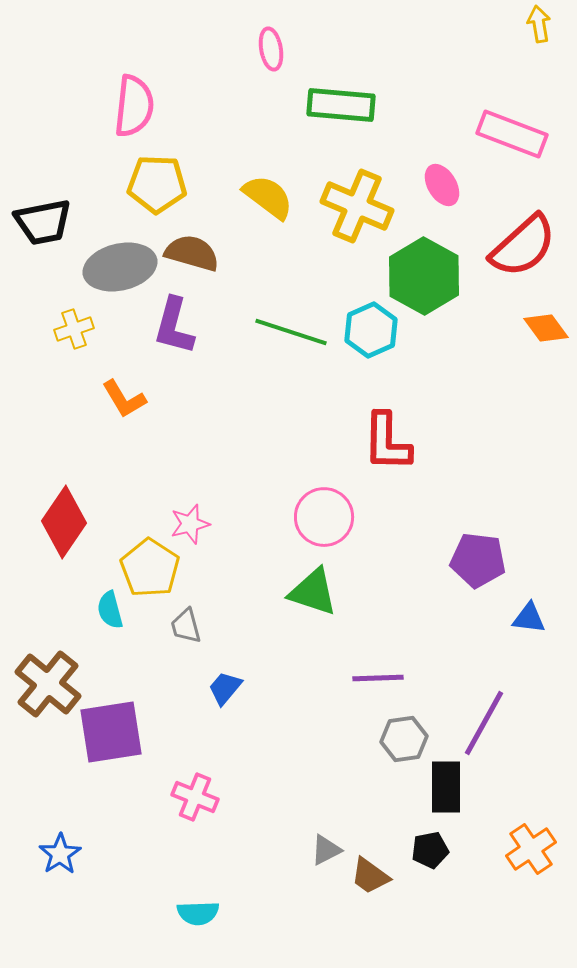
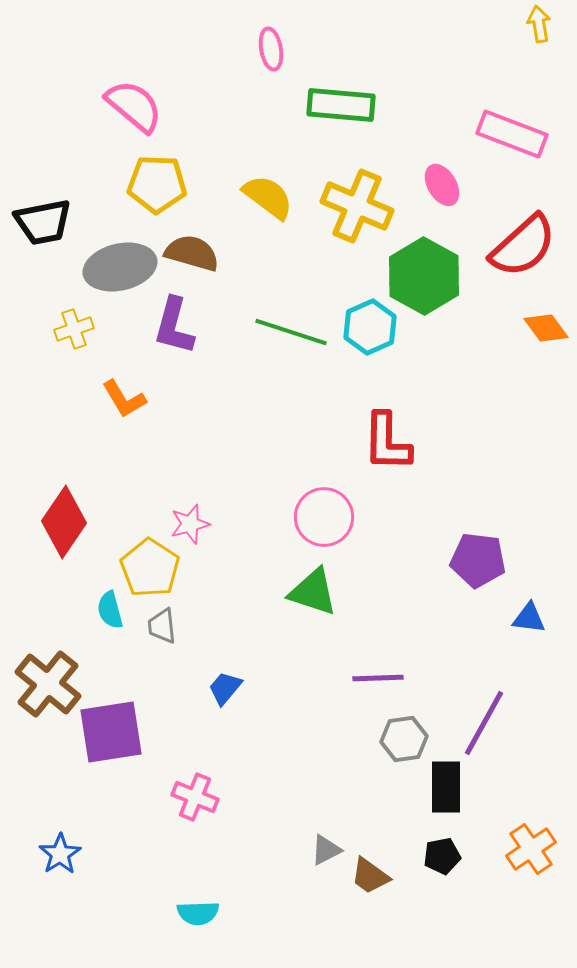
pink semicircle at (134, 106): rotated 56 degrees counterclockwise
cyan hexagon at (371, 330): moved 1 px left, 3 px up
gray trapezoid at (186, 626): moved 24 px left; rotated 9 degrees clockwise
black pentagon at (430, 850): moved 12 px right, 6 px down
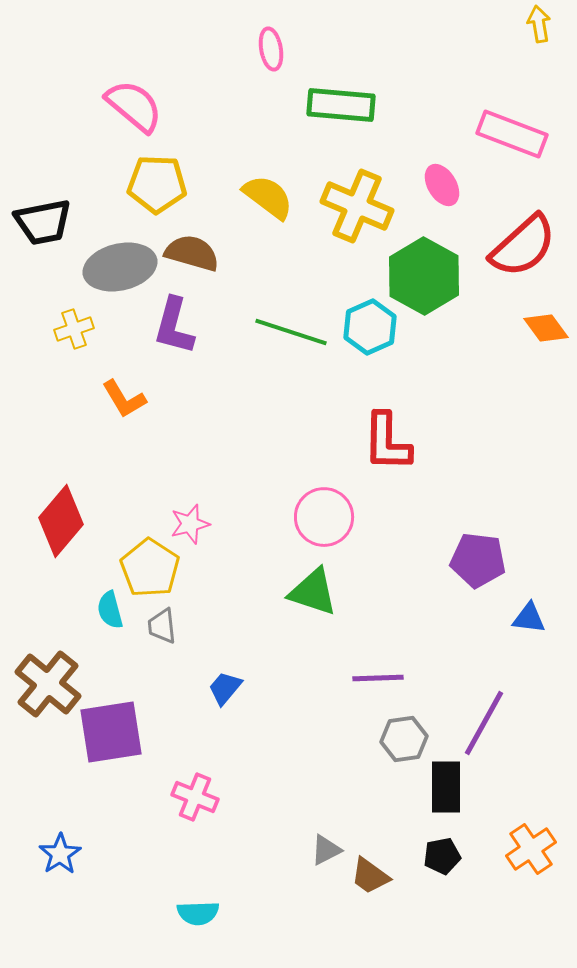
red diamond at (64, 522): moved 3 px left, 1 px up; rotated 6 degrees clockwise
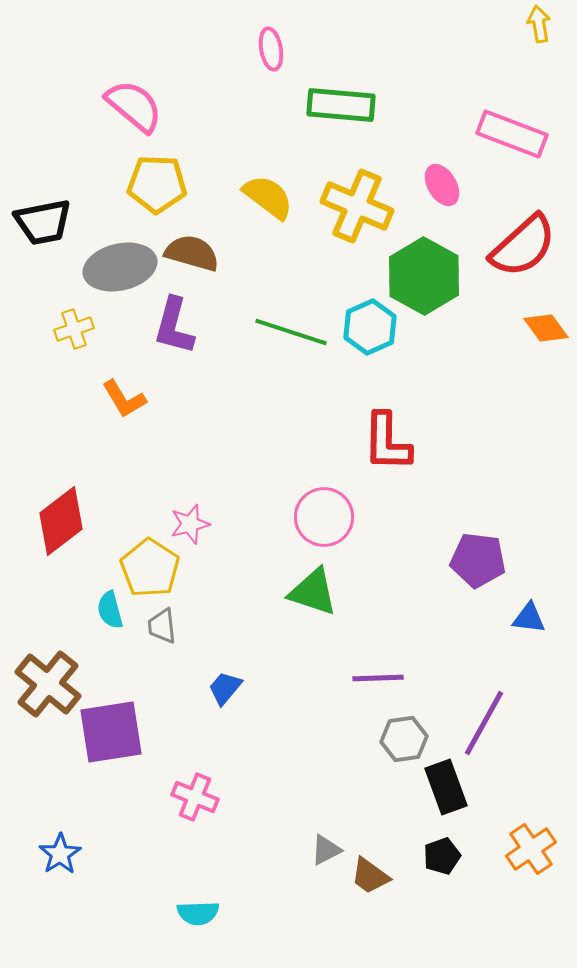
red diamond at (61, 521): rotated 12 degrees clockwise
black rectangle at (446, 787): rotated 20 degrees counterclockwise
black pentagon at (442, 856): rotated 9 degrees counterclockwise
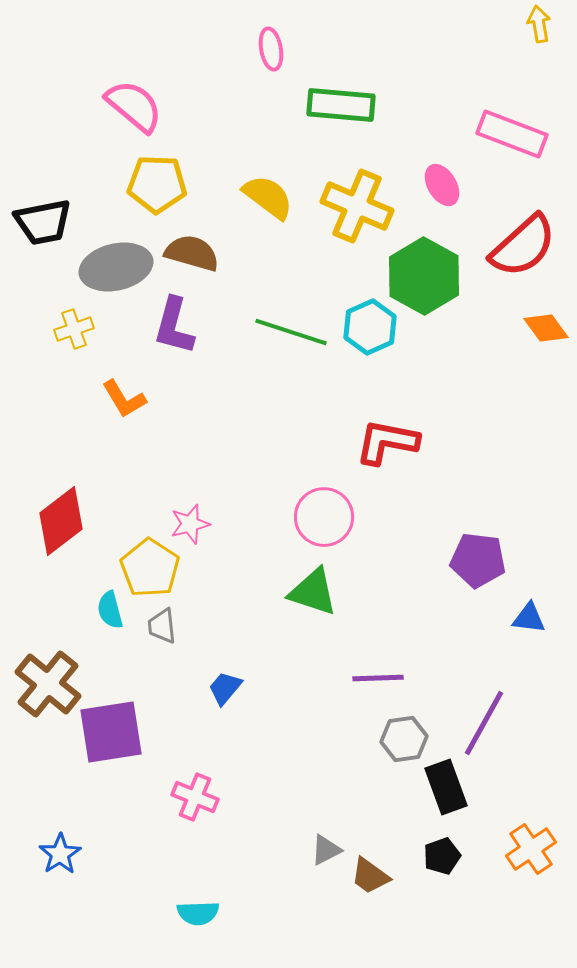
gray ellipse at (120, 267): moved 4 px left
red L-shape at (387, 442): rotated 100 degrees clockwise
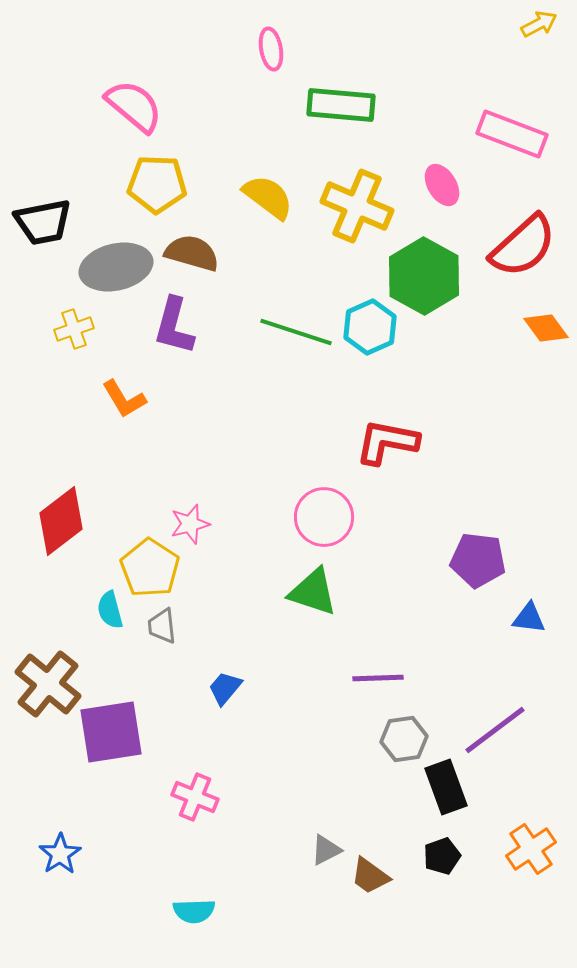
yellow arrow at (539, 24): rotated 72 degrees clockwise
green line at (291, 332): moved 5 px right
purple line at (484, 723): moved 11 px right, 7 px down; rotated 24 degrees clockwise
cyan semicircle at (198, 913): moved 4 px left, 2 px up
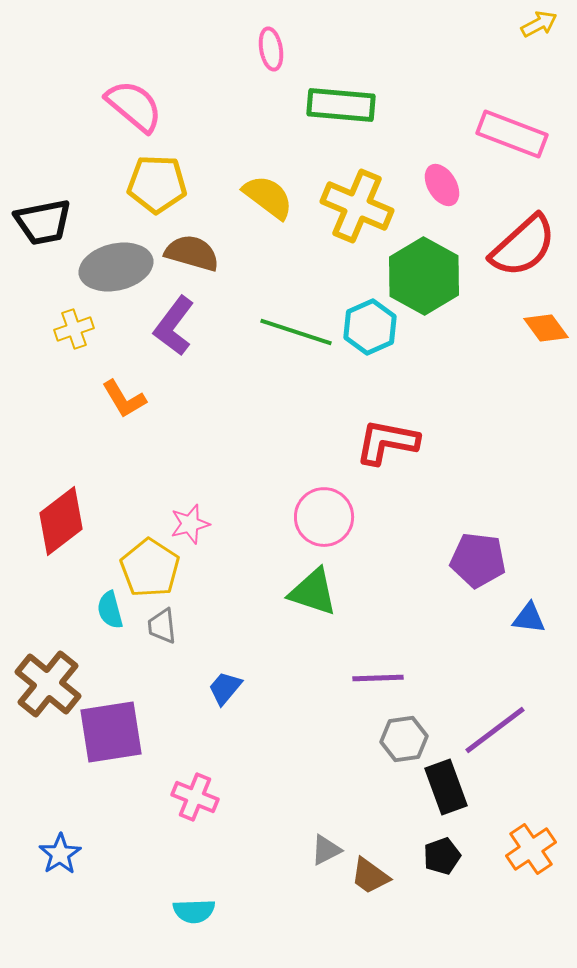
purple L-shape at (174, 326): rotated 22 degrees clockwise
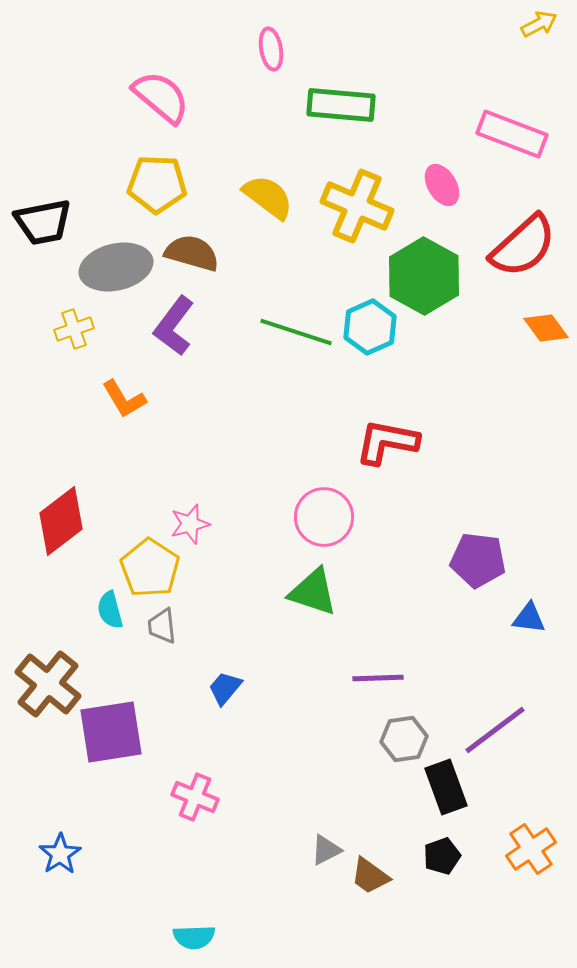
pink semicircle at (134, 106): moved 27 px right, 9 px up
cyan semicircle at (194, 911): moved 26 px down
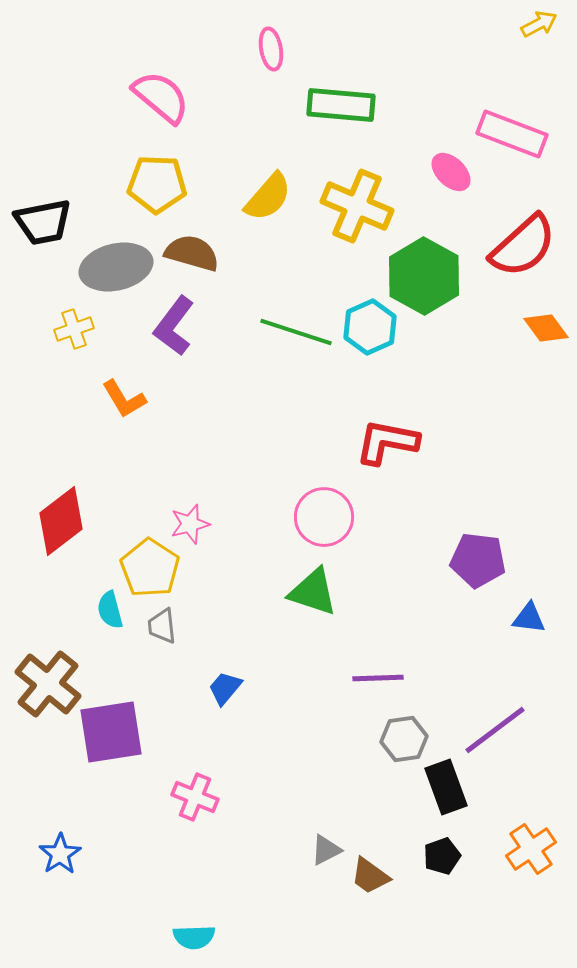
pink ellipse at (442, 185): moved 9 px right, 13 px up; rotated 15 degrees counterclockwise
yellow semicircle at (268, 197): rotated 94 degrees clockwise
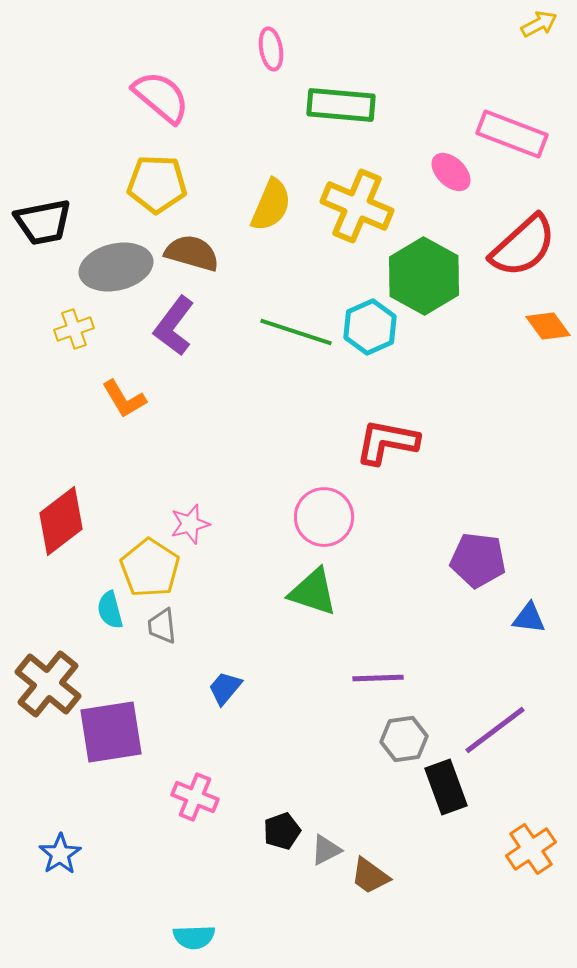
yellow semicircle at (268, 197): moved 3 px right, 8 px down; rotated 18 degrees counterclockwise
orange diamond at (546, 328): moved 2 px right, 2 px up
black pentagon at (442, 856): moved 160 px left, 25 px up
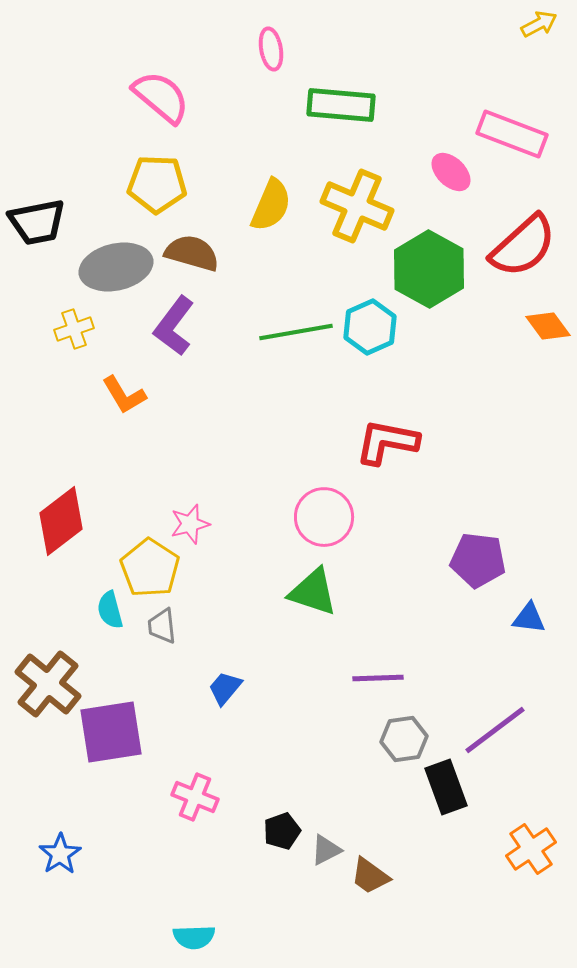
black trapezoid at (43, 222): moved 6 px left
green hexagon at (424, 276): moved 5 px right, 7 px up
green line at (296, 332): rotated 28 degrees counterclockwise
orange L-shape at (124, 399): moved 4 px up
